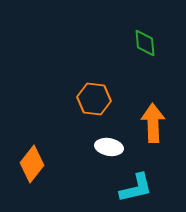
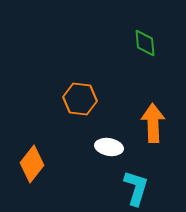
orange hexagon: moved 14 px left
cyan L-shape: rotated 60 degrees counterclockwise
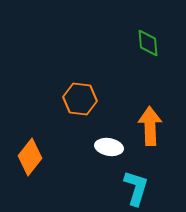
green diamond: moved 3 px right
orange arrow: moved 3 px left, 3 px down
orange diamond: moved 2 px left, 7 px up
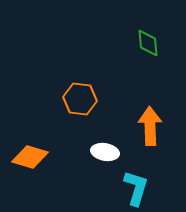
white ellipse: moved 4 px left, 5 px down
orange diamond: rotated 69 degrees clockwise
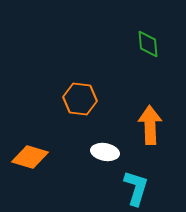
green diamond: moved 1 px down
orange arrow: moved 1 px up
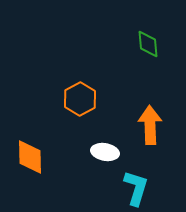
orange hexagon: rotated 24 degrees clockwise
orange diamond: rotated 72 degrees clockwise
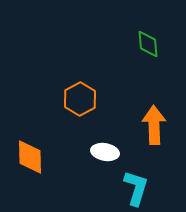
orange arrow: moved 4 px right
